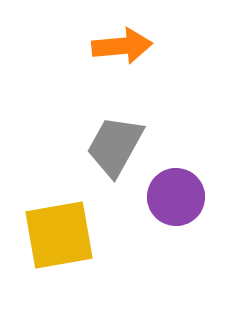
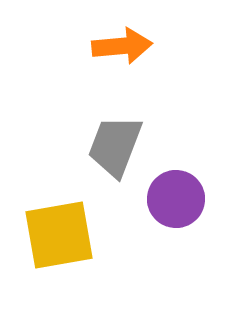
gray trapezoid: rotated 8 degrees counterclockwise
purple circle: moved 2 px down
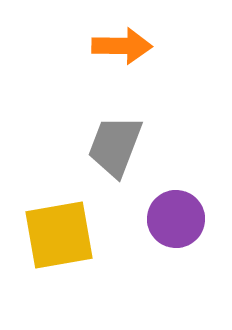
orange arrow: rotated 6 degrees clockwise
purple circle: moved 20 px down
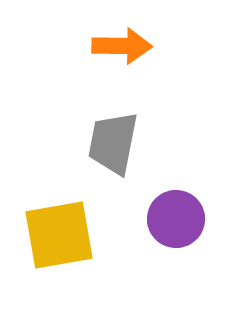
gray trapezoid: moved 2 px left, 3 px up; rotated 10 degrees counterclockwise
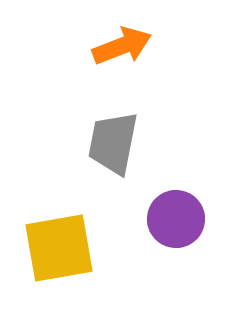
orange arrow: rotated 22 degrees counterclockwise
yellow square: moved 13 px down
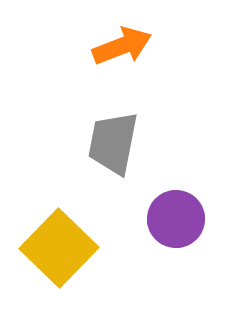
yellow square: rotated 36 degrees counterclockwise
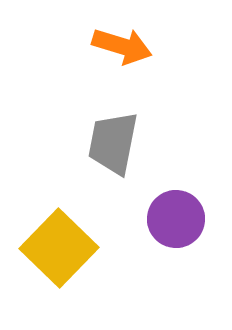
orange arrow: rotated 38 degrees clockwise
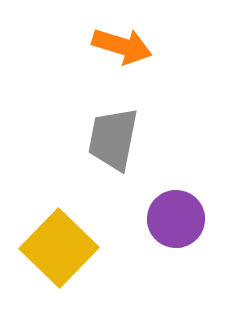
gray trapezoid: moved 4 px up
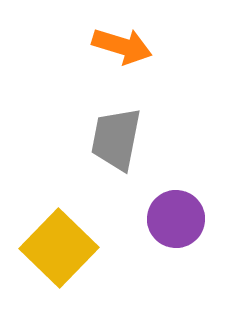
gray trapezoid: moved 3 px right
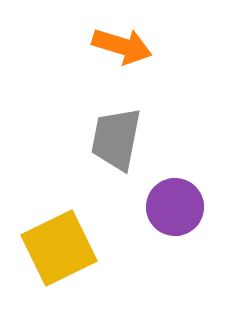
purple circle: moved 1 px left, 12 px up
yellow square: rotated 20 degrees clockwise
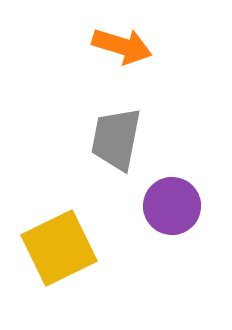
purple circle: moved 3 px left, 1 px up
